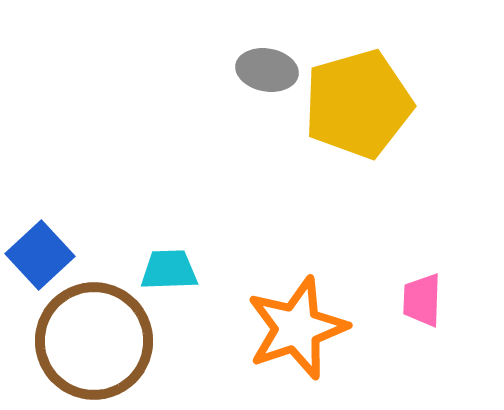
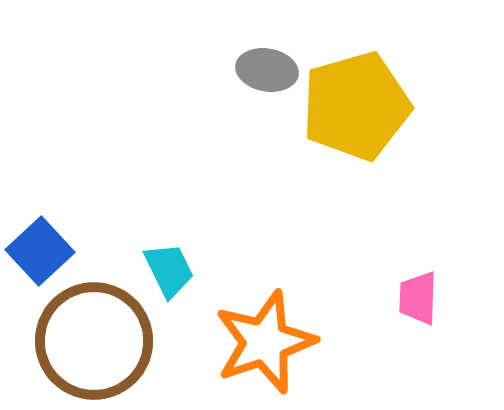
yellow pentagon: moved 2 px left, 2 px down
blue square: moved 4 px up
cyan trapezoid: rotated 66 degrees clockwise
pink trapezoid: moved 4 px left, 2 px up
orange star: moved 32 px left, 14 px down
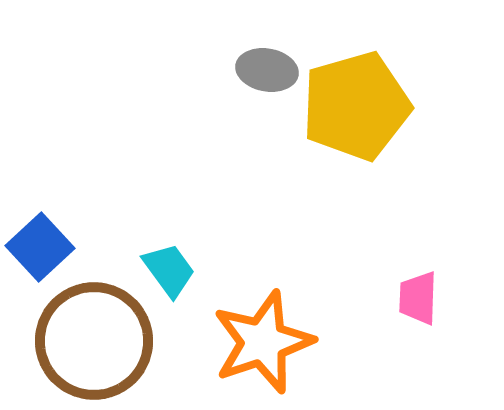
blue square: moved 4 px up
cyan trapezoid: rotated 10 degrees counterclockwise
orange star: moved 2 px left
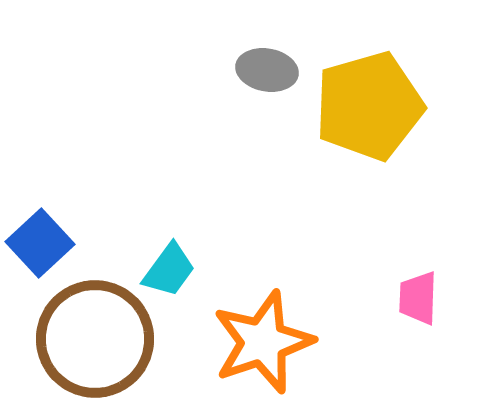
yellow pentagon: moved 13 px right
blue square: moved 4 px up
cyan trapezoid: rotated 72 degrees clockwise
brown circle: moved 1 px right, 2 px up
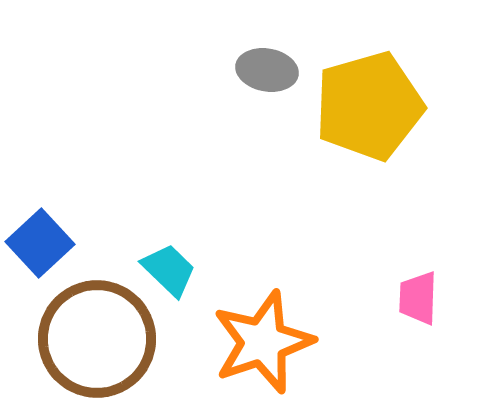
cyan trapezoid: rotated 82 degrees counterclockwise
brown circle: moved 2 px right
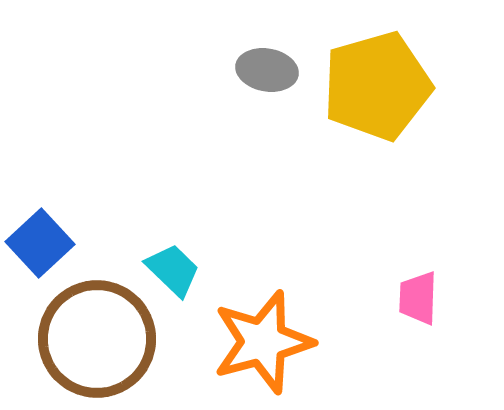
yellow pentagon: moved 8 px right, 20 px up
cyan trapezoid: moved 4 px right
orange star: rotated 4 degrees clockwise
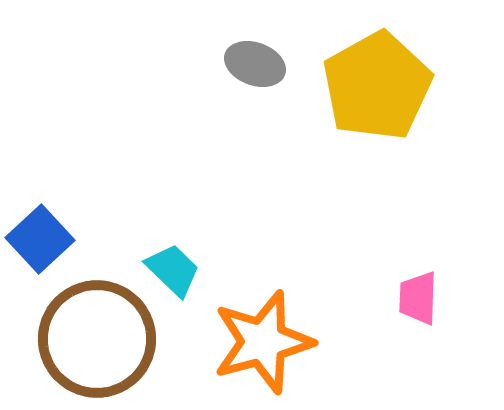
gray ellipse: moved 12 px left, 6 px up; rotated 10 degrees clockwise
yellow pentagon: rotated 13 degrees counterclockwise
blue square: moved 4 px up
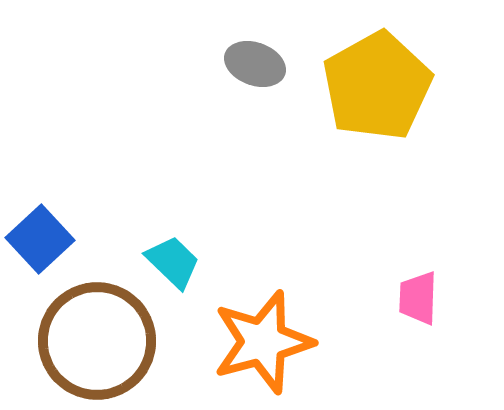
cyan trapezoid: moved 8 px up
brown circle: moved 2 px down
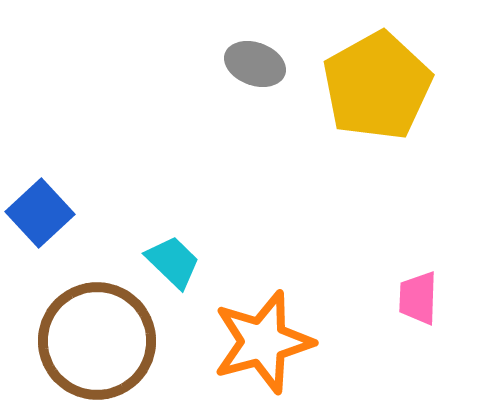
blue square: moved 26 px up
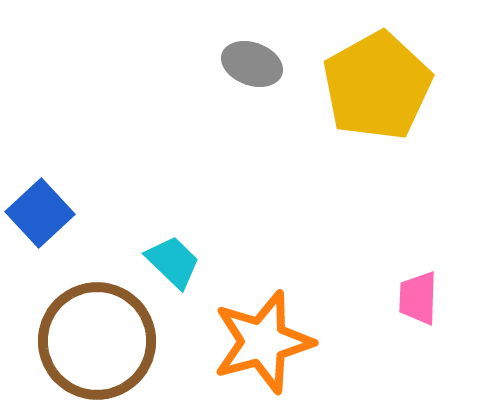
gray ellipse: moved 3 px left
